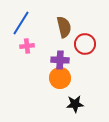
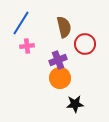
purple cross: moved 2 px left; rotated 24 degrees counterclockwise
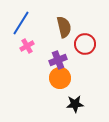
pink cross: rotated 24 degrees counterclockwise
